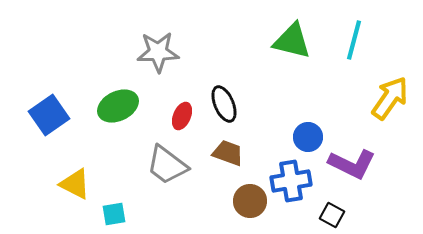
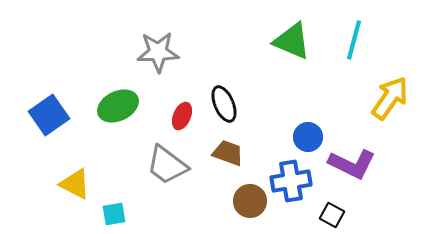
green triangle: rotated 9 degrees clockwise
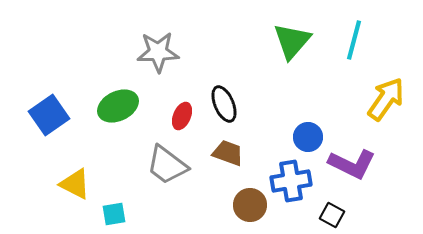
green triangle: rotated 48 degrees clockwise
yellow arrow: moved 4 px left, 1 px down
brown circle: moved 4 px down
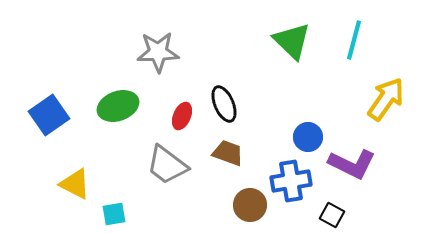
green triangle: rotated 27 degrees counterclockwise
green ellipse: rotated 6 degrees clockwise
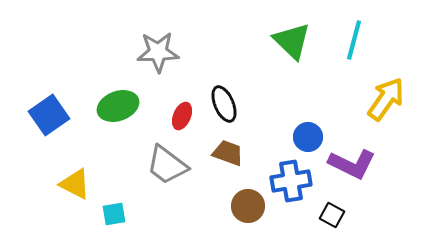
brown circle: moved 2 px left, 1 px down
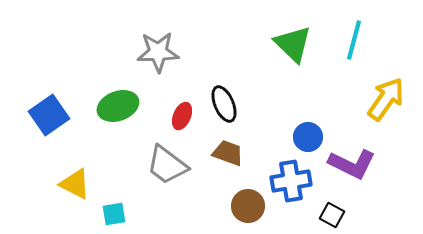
green triangle: moved 1 px right, 3 px down
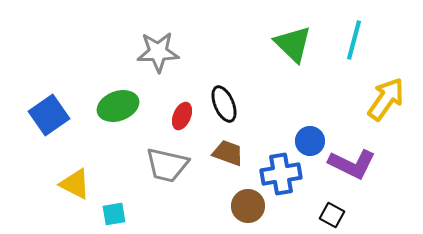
blue circle: moved 2 px right, 4 px down
gray trapezoid: rotated 24 degrees counterclockwise
blue cross: moved 10 px left, 7 px up
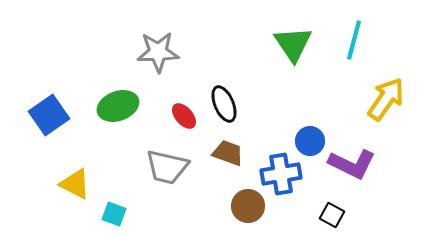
green triangle: rotated 12 degrees clockwise
red ellipse: moved 2 px right; rotated 64 degrees counterclockwise
gray trapezoid: moved 2 px down
cyan square: rotated 30 degrees clockwise
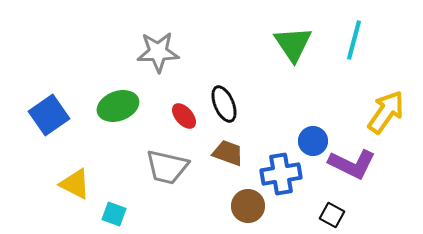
yellow arrow: moved 13 px down
blue circle: moved 3 px right
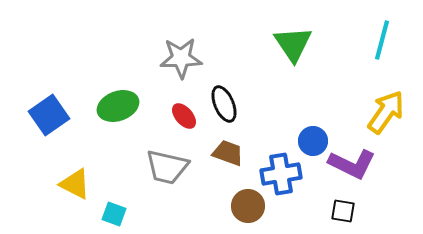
cyan line: moved 28 px right
gray star: moved 23 px right, 6 px down
black square: moved 11 px right, 4 px up; rotated 20 degrees counterclockwise
